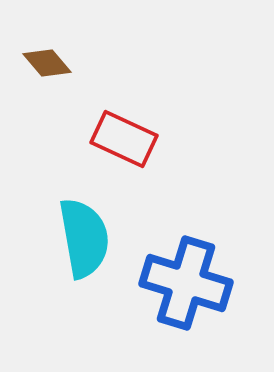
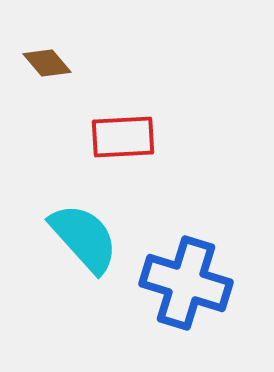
red rectangle: moved 1 px left, 2 px up; rotated 28 degrees counterclockwise
cyan semicircle: rotated 32 degrees counterclockwise
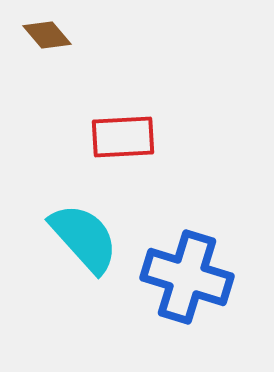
brown diamond: moved 28 px up
blue cross: moved 1 px right, 6 px up
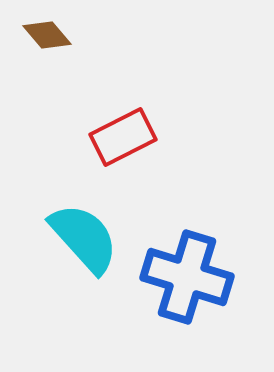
red rectangle: rotated 24 degrees counterclockwise
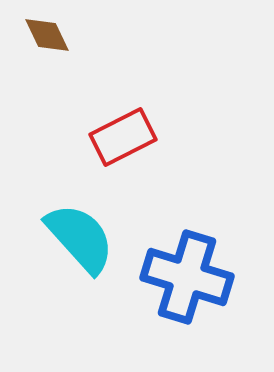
brown diamond: rotated 15 degrees clockwise
cyan semicircle: moved 4 px left
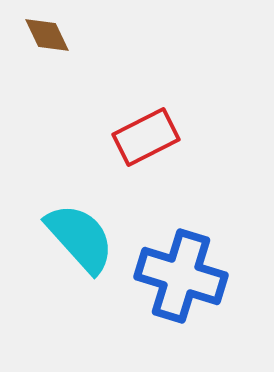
red rectangle: moved 23 px right
blue cross: moved 6 px left, 1 px up
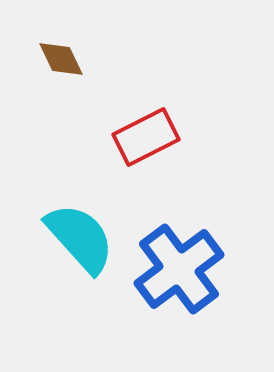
brown diamond: moved 14 px right, 24 px down
blue cross: moved 2 px left, 7 px up; rotated 36 degrees clockwise
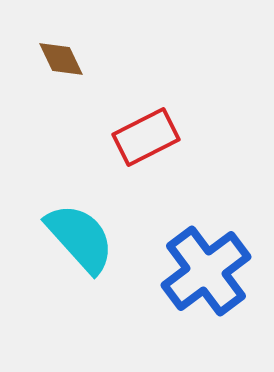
blue cross: moved 27 px right, 2 px down
